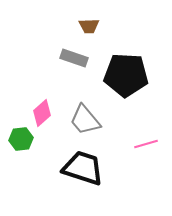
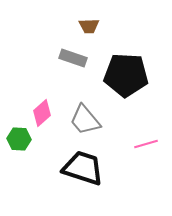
gray rectangle: moved 1 px left
green hexagon: moved 2 px left; rotated 10 degrees clockwise
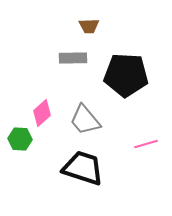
gray rectangle: rotated 20 degrees counterclockwise
green hexagon: moved 1 px right
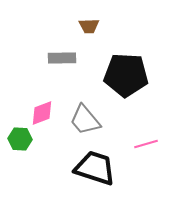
gray rectangle: moved 11 px left
pink diamond: rotated 20 degrees clockwise
black trapezoid: moved 12 px right
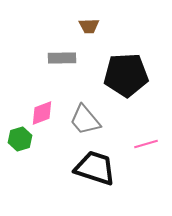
black pentagon: rotated 6 degrees counterclockwise
green hexagon: rotated 20 degrees counterclockwise
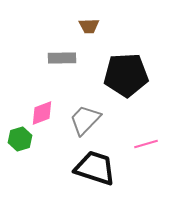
gray trapezoid: rotated 84 degrees clockwise
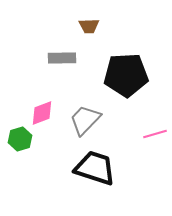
pink line: moved 9 px right, 10 px up
